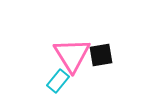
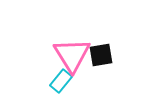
cyan rectangle: moved 3 px right
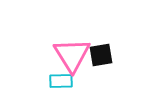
cyan rectangle: rotated 50 degrees clockwise
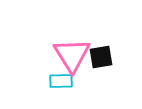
black square: moved 2 px down
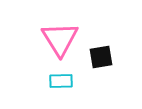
pink triangle: moved 12 px left, 16 px up
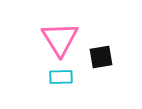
cyan rectangle: moved 4 px up
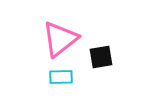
pink triangle: rotated 24 degrees clockwise
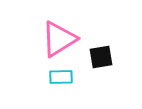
pink triangle: moved 1 px left; rotated 6 degrees clockwise
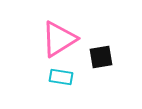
cyan rectangle: rotated 10 degrees clockwise
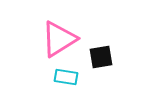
cyan rectangle: moved 5 px right
